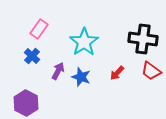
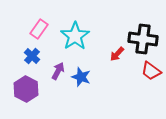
cyan star: moved 9 px left, 6 px up
red arrow: moved 19 px up
purple hexagon: moved 14 px up
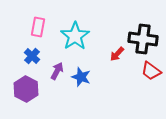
pink rectangle: moved 1 px left, 2 px up; rotated 24 degrees counterclockwise
purple arrow: moved 1 px left
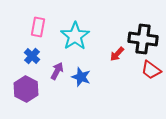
red trapezoid: moved 1 px up
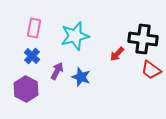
pink rectangle: moved 4 px left, 1 px down
cyan star: rotated 20 degrees clockwise
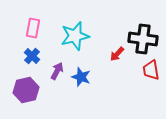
pink rectangle: moved 1 px left
red trapezoid: rotated 45 degrees clockwise
purple hexagon: moved 1 px down; rotated 20 degrees clockwise
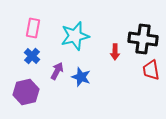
red arrow: moved 2 px left, 2 px up; rotated 42 degrees counterclockwise
purple hexagon: moved 2 px down
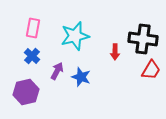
red trapezoid: rotated 140 degrees counterclockwise
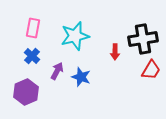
black cross: rotated 16 degrees counterclockwise
purple hexagon: rotated 10 degrees counterclockwise
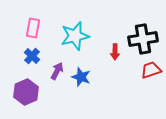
red trapezoid: rotated 140 degrees counterclockwise
